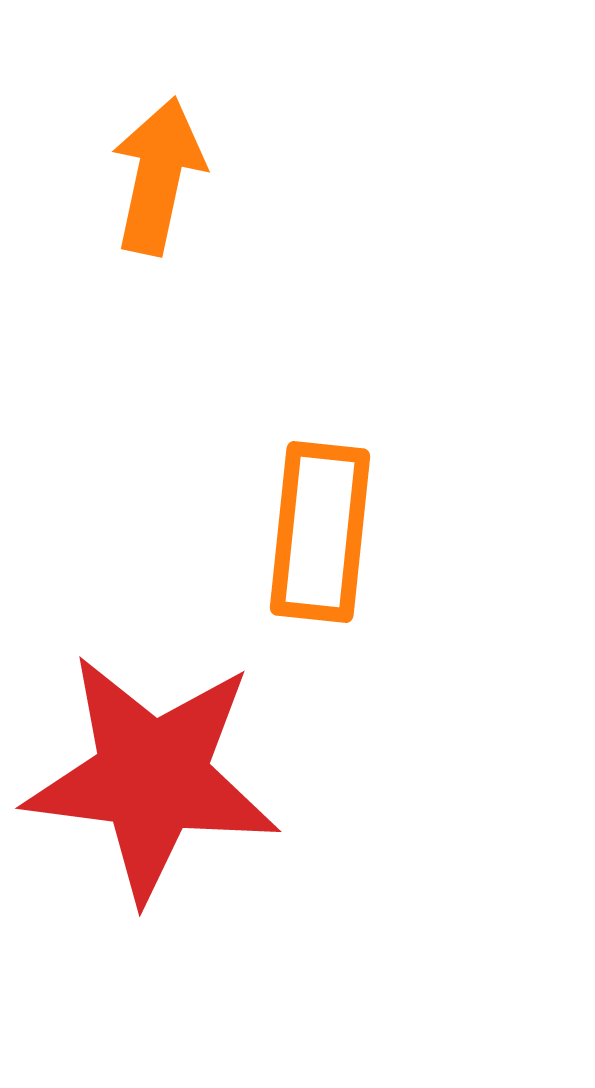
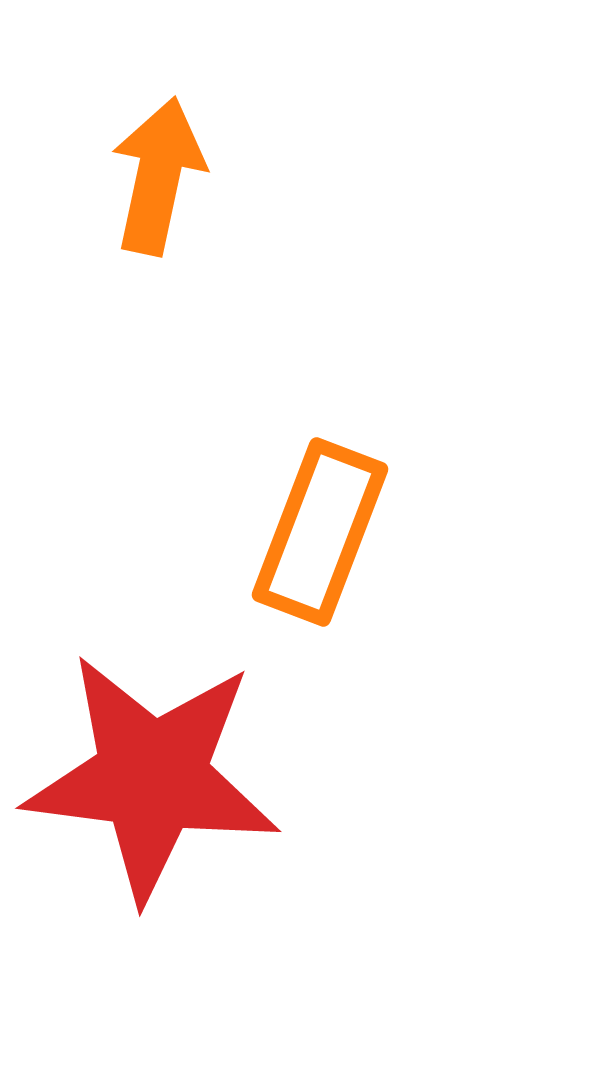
orange rectangle: rotated 15 degrees clockwise
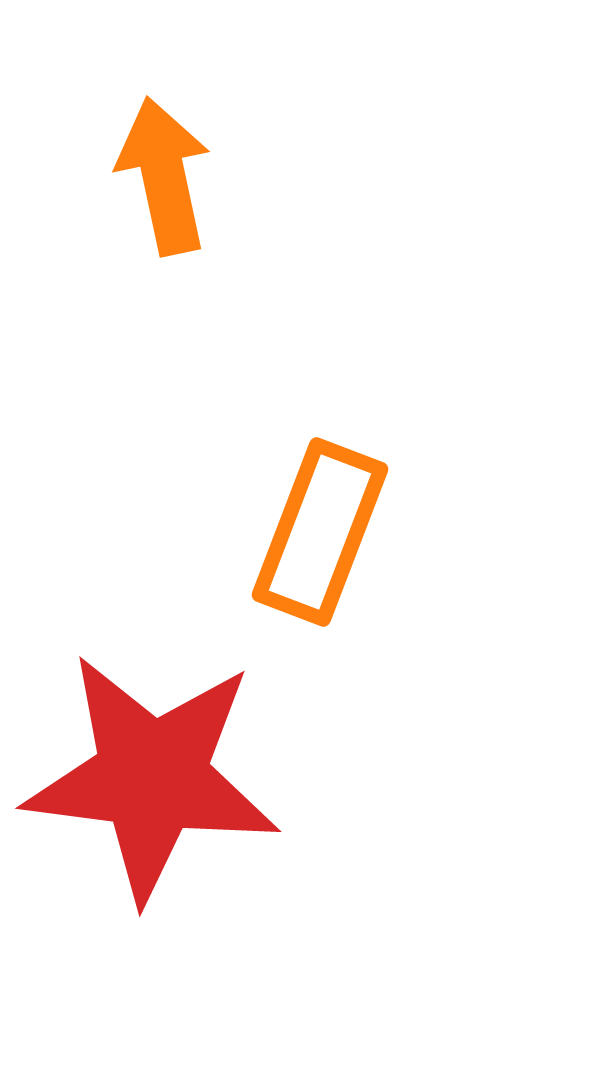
orange arrow: moved 6 px right; rotated 24 degrees counterclockwise
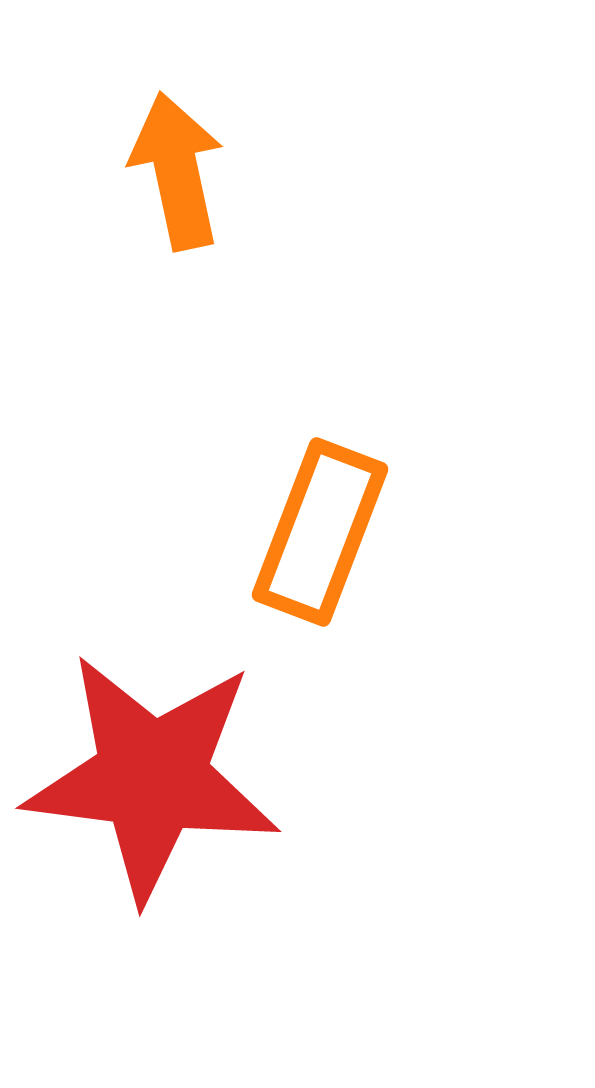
orange arrow: moved 13 px right, 5 px up
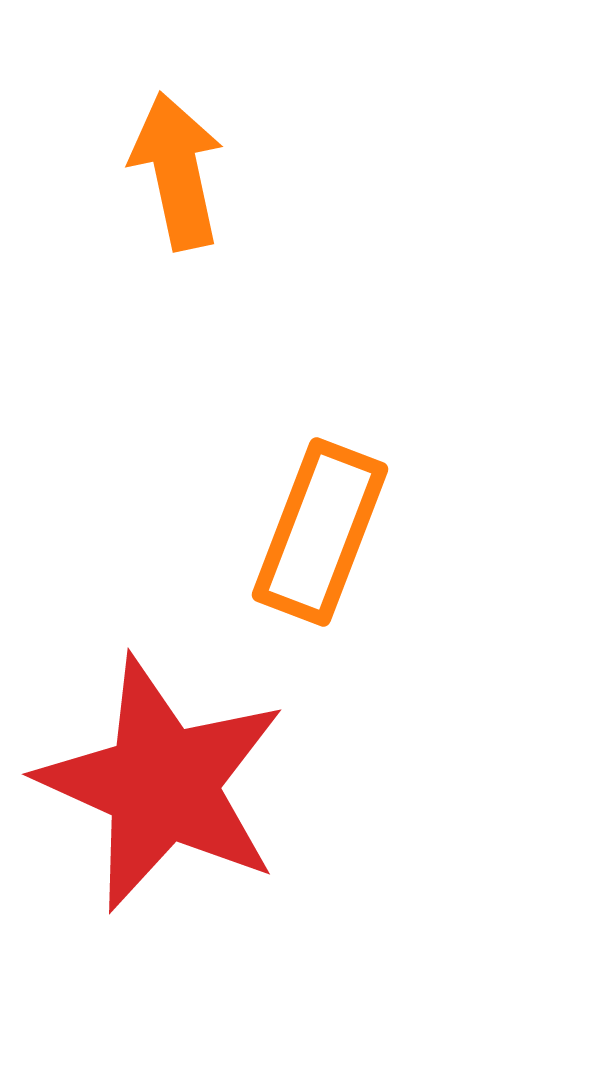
red star: moved 10 px right, 7 px down; rotated 17 degrees clockwise
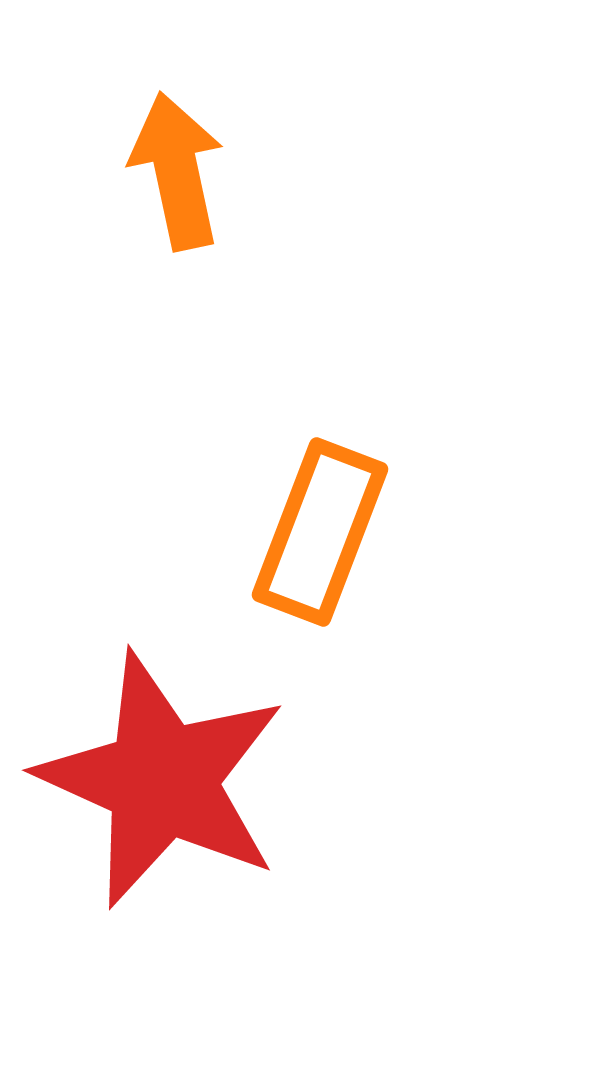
red star: moved 4 px up
